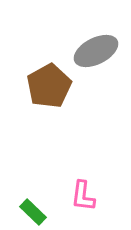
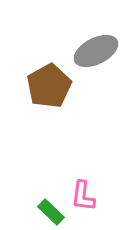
green rectangle: moved 18 px right
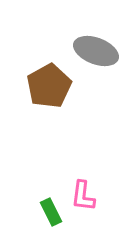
gray ellipse: rotated 48 degrees clockwise
green rectangle: rotated 20 degrees clockwise
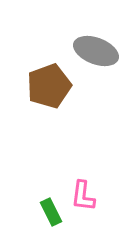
brown pentagon: rotated 9 degrees clockwise
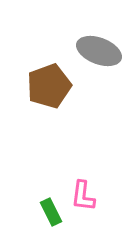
gray ellipse: moved 3 px right
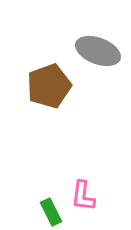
gray ellipse: moved 1 px left
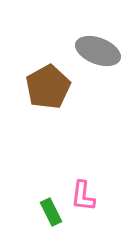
brown pentagon: moved 1 px left, 1 px down; rotated 9 degrees counterclockwise
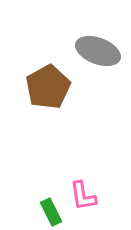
pink L-shape: rotated 16 degrees counterclockwise
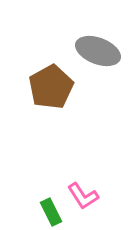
brown pentagon: moved 3 px right
pink L-shape: rotated 24 degrees counterclockwise
